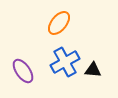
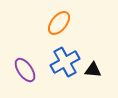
purple ellipse: moved 2 px right, 1 px up
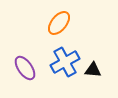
purple ellipse: moved 2 px up
